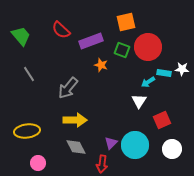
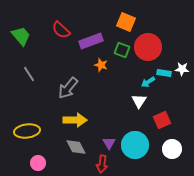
orange square: rotated 36 degrees clockwise
purple triangle: moved 2 px left; rotated 16 degrees counterclockwise
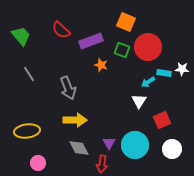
gray arrow: rotated 60 degrees counterclockwise
gray diamond: moved 3 px right, 1 px down
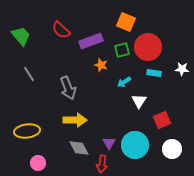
green square: rotated 35 degrees counterclockwise
cyan rectangle: moved 10 px left
cyan arrow: moved 24 px left
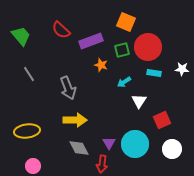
cyan circle: moved 1 px up
pink circle: moved 5 px left, 3 px down
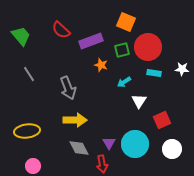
red arrow: rotated 18 degrees counterclockwise
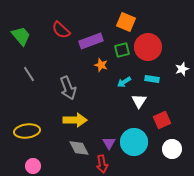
white star: rotated 24 degrees counterclockwise
cyan rectangle: moved 2 px left, 6 px down
cyan circle: moved 1 px left, 2 px up
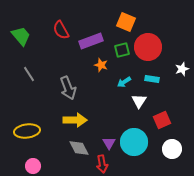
red semicircle: rotated 18 degrees clockwise
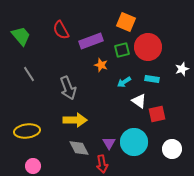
white triangle: rotated 28 degrees counterclockwise
red square: moved 5 px left, 6 px up; rotated 12 degrees clockwise
